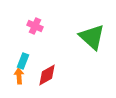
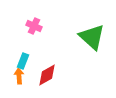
pink cross: moved 1 px left
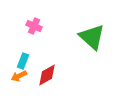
orange arrow: rotated 112 degrees counterclockwise
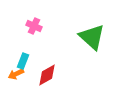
orange arrow: moved 3 px left, 2 px up
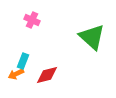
pink cross: moved 2 px left, 6 px up
red diamond: rotated 15 degrees clockwise
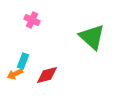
orange arrow: moved 1 px left
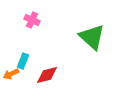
orange arrow: moved 4 px left
